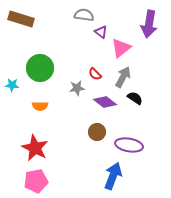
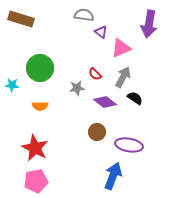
pink triangle: rotated 15 degrees clockwise
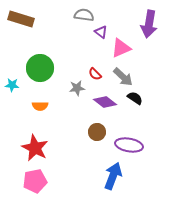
gray arrow: rotated 105 degrees clockwise
pink pentagon: moved 1 px left
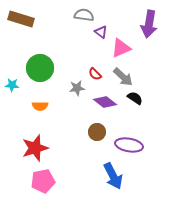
red star: rotated 28 degrees clockwise
blue arrow: rotated 132 degrees clockwise
pink pentagon: moved 8 px right
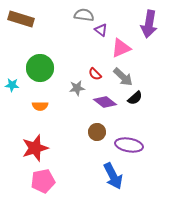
purple triangle: moved 2 px up
black semicircle: rotated 105 degrees clockwise
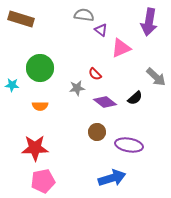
purple arrow: moved 2 px up
gray arrow: moved 33 px right
red star: rotated 16 degrees clockwise
blue arrow: moved 1 px left, 2 px down; rotated 80 degrees counterclockwise
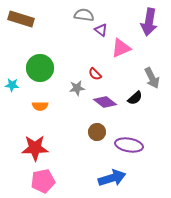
gray arrow: moved 4 px left, 1 px down; rotated 20 degrees clockwise
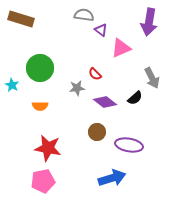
cyan star: rotated 24 degrees clockwise
red star: moved 13 px right; rotated 12 degrees clockwise
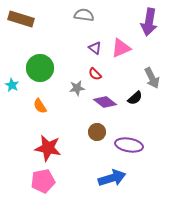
purple triangle: moved 6 px left, 18 px down
orange semicircle: rotated 56 degrees clockwise
